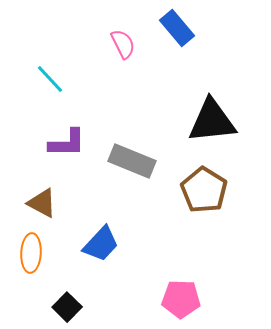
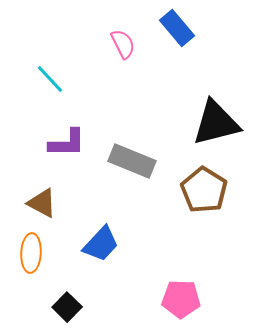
black triangle: moved 4 px right, 2 px down; rotated 8 degrees counterclockwise
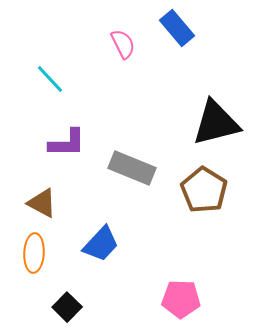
gray rectangle: moved 7 px down
orange ellipse: moved 3 px right
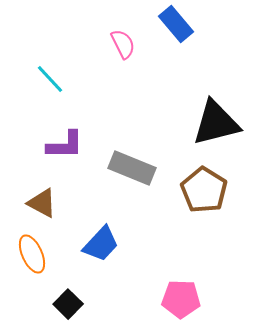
blue rectangle: moved 1 px left, 4 px up
purple L-shape: moved 2 px left, 2 px down
orange ellipse: moved 2 px left, 1 px down; rotated 27 degrees counterclockwise
black square: moved 1 px right, 3 px up
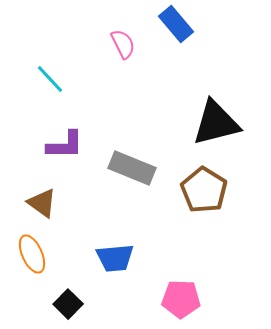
brown triangle: rotated 8 degrees clockwise
blue trapezoid: moved 14 px right, 14 px down; rotated 42 degrees clockwise
